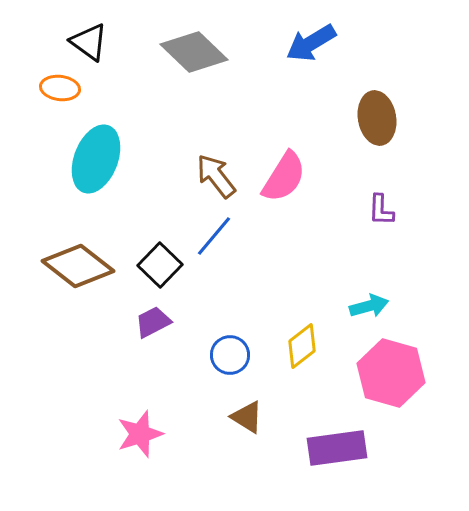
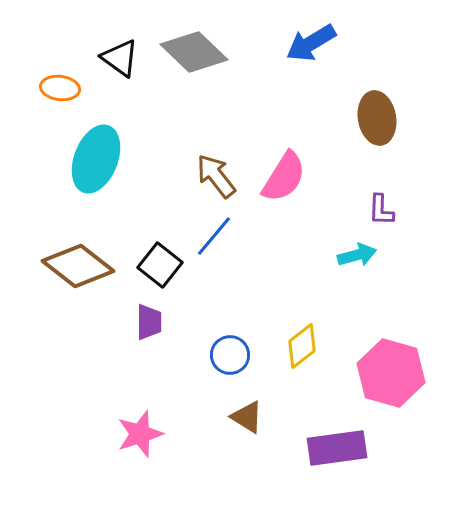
black triangle: moved 31 px right, 16 px down
black square: rotated 6 degrees counterclockwise
cyan arrow: moved 12 px left, 51 px up
purple trapezoid: moved 4 px left; rotated 117 degrees clockwise
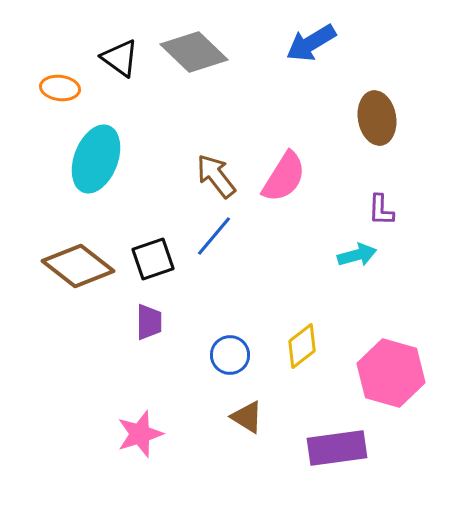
black square: moved 7 px left, 6 px up; rotated 33 degrees clockwise
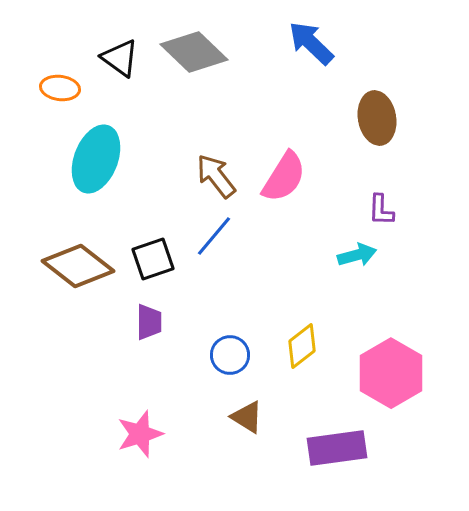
blue arrow: rotated 75 degrees clockwise
pink hexagon: rotated 14 degrees clockwise
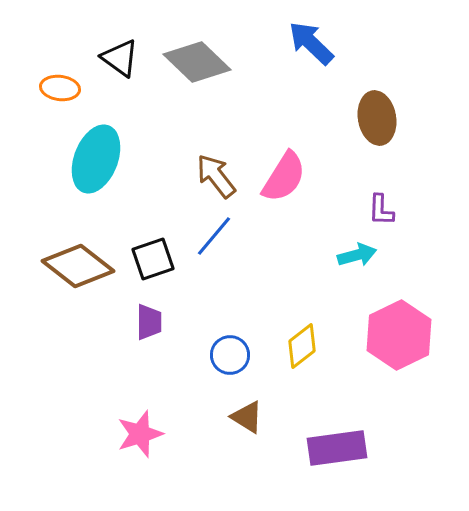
gray diamond: moved 3 px right, 10 px down
pink hexagon: moved 8 px right, 38 px up; rotated 4 degrees clockwise
